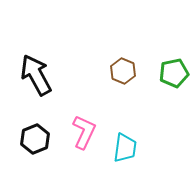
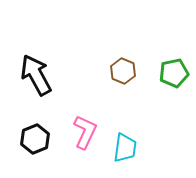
pink L-shape: moved 1 px right
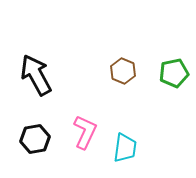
black hexagon: rotated 12 degrees clockwise
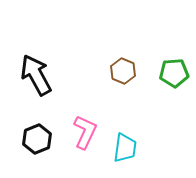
green pentagon: rotated 8 degrees clockwise
black hexagon: moved 2 px right; rotated 12 degrees counterclockwise
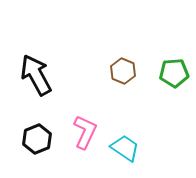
cyan trapezoid: rotated 64 degrees counterclockwise
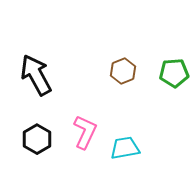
brown hexagon: rotated 15 degrees clockwise
black hexagon: rotated 8 degrees counterclockwise
cyan trapezoid: rotated 44 degrees counterclockwise
